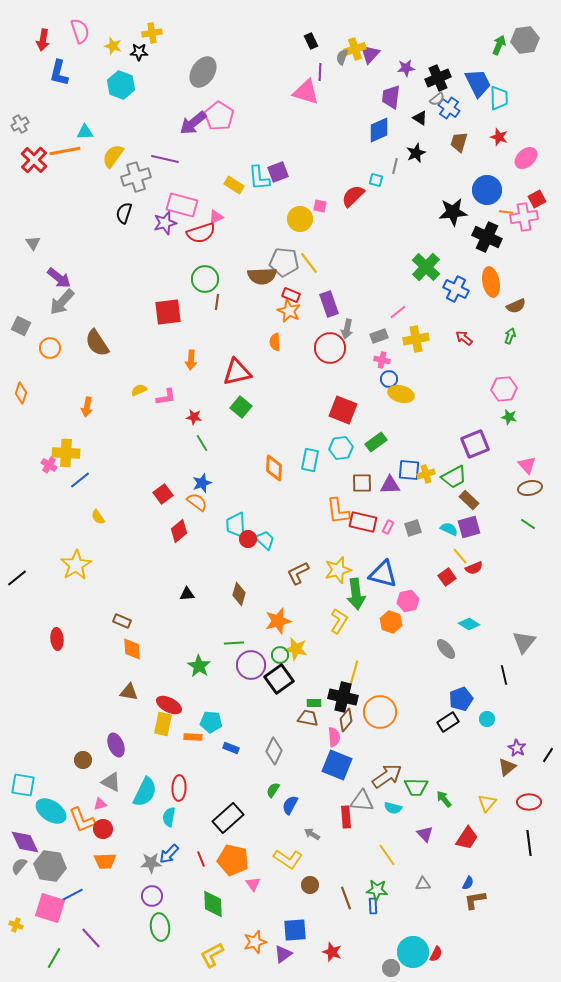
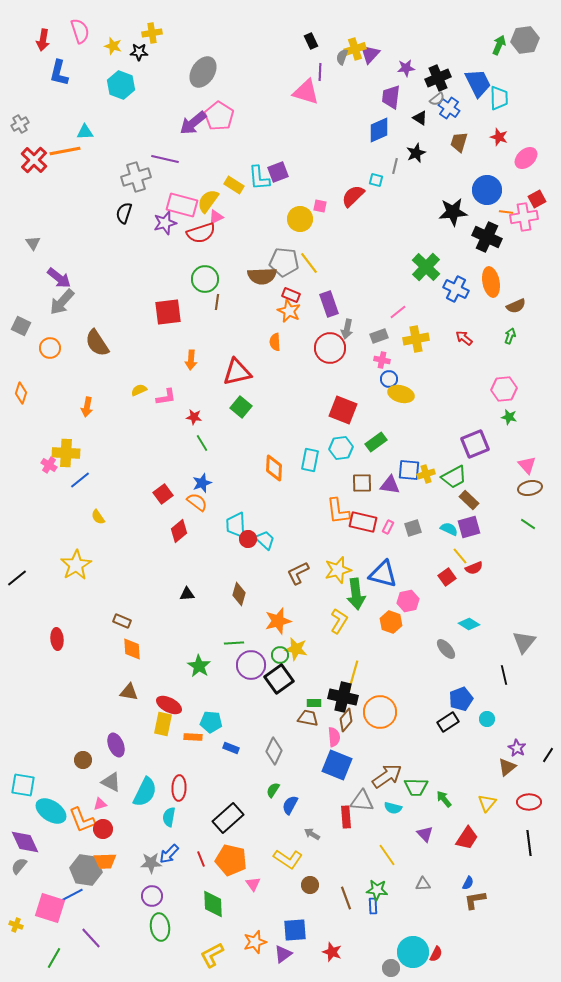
yellow semicircle at (113, 156): moved 95 px right, 45 px down
purple triangle at (390, 485): rotated 10 degrees clockwise
orange pentagon at (233, 860): moved 2 px left
gray hexagon at (50, 866): moved 36 px right, 4 px down
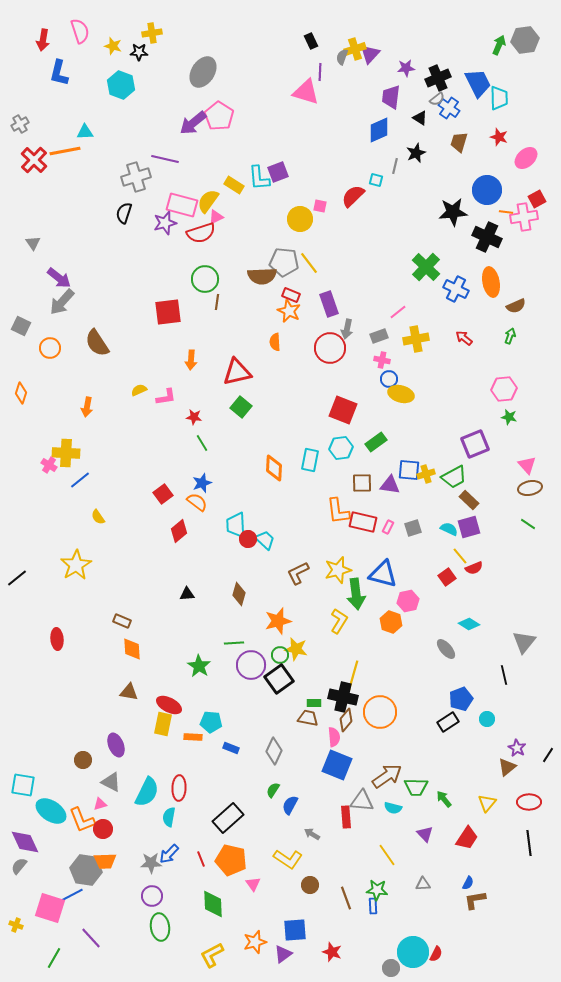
cyan semicircle at (145, 792): moved 2 px right
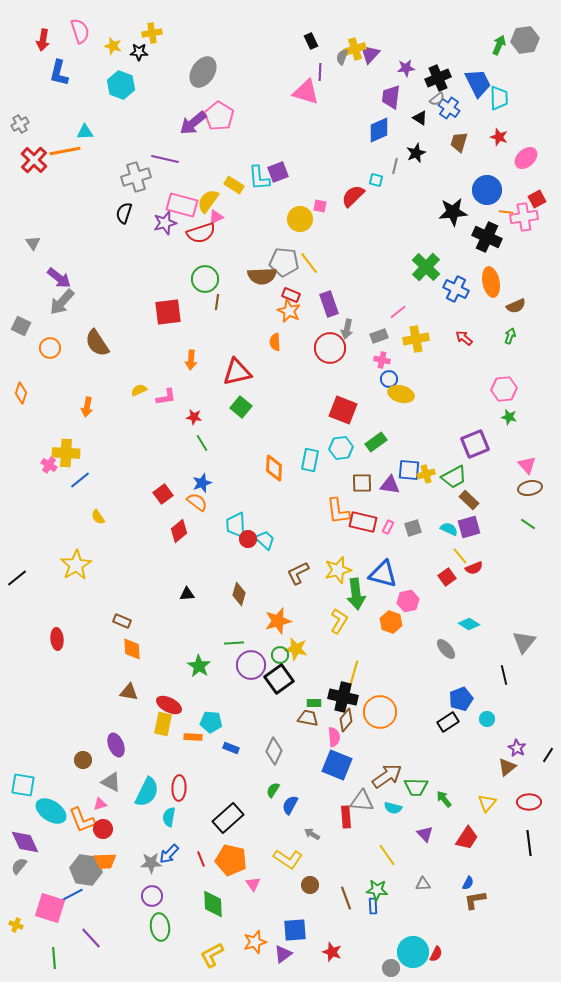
green line at (54, 958): rotated 35 degrees counterclockwise
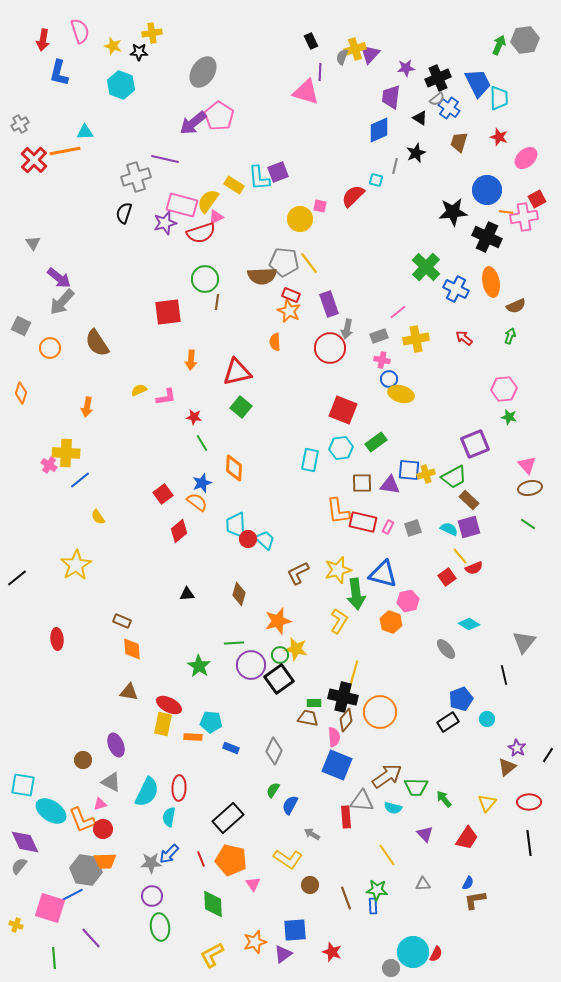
orange diamond at (274, 468): moved 40 px left
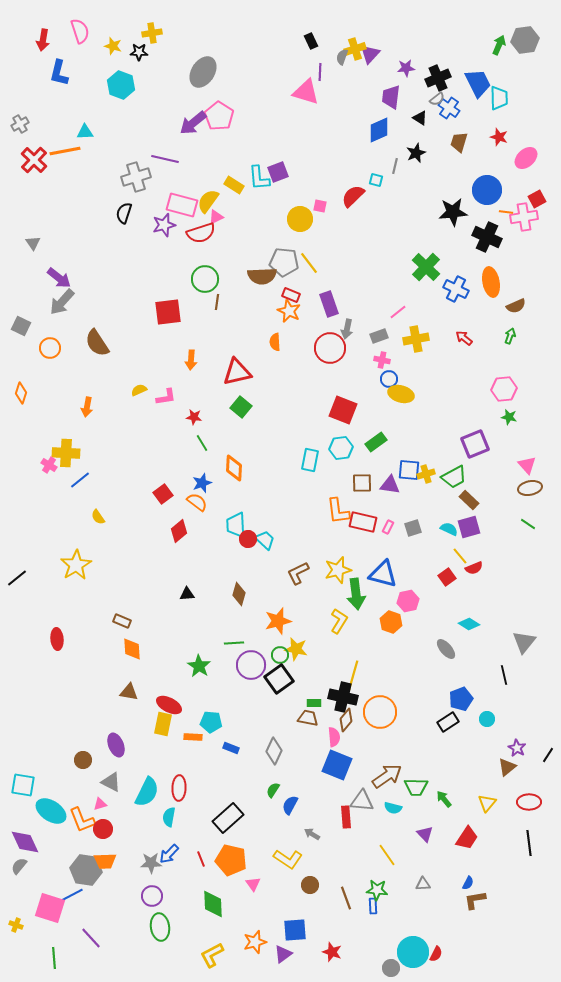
purple star at (165, 223): moved 1 px left, 2 px down
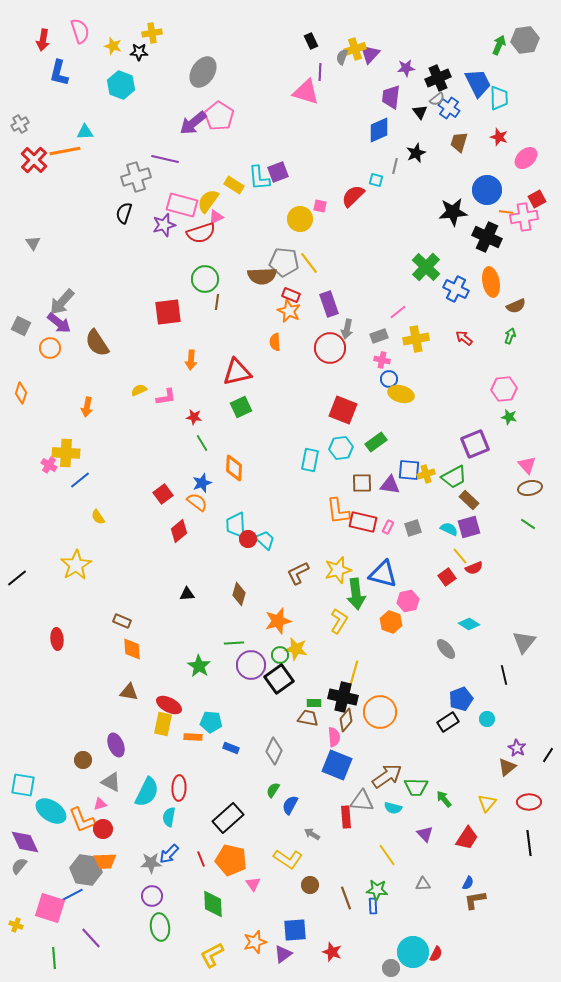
black triangle at (420, 118): moved 6 px up; rotated 21 degrees clockwise
purple arrow at (59, 278): moved 45 px down
green square at (241, 407): rotated 25 degrees clockwise
